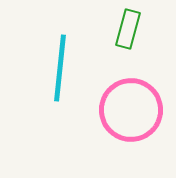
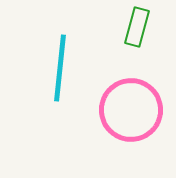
green rectangle: moved 9 px right, 2 px up
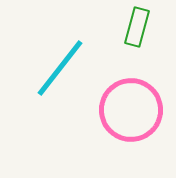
cyan line: rotated 32 degrees clockwise
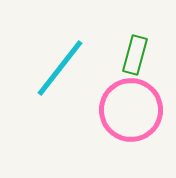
green rectangle: moved 2 px left, 28 px down
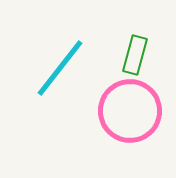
pink circle: moved 1 px left, 1 px down
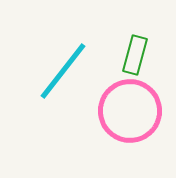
cyan line: moved 3 px right, 3 px down
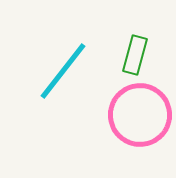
pink circle: moved 10 px right, 4 px down
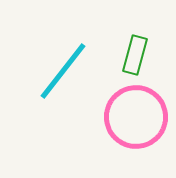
pink circle: moved 4 px left, 2 px down
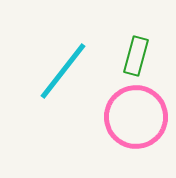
green rectangle: moved 1 px right, 1 px down
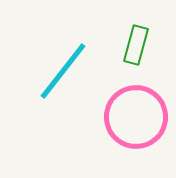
green rectangle: moved 11 px up
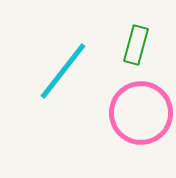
pink circle: moved 5 px right, 4 px up
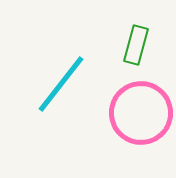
cyan line: moved 2 px left, 13 px down
